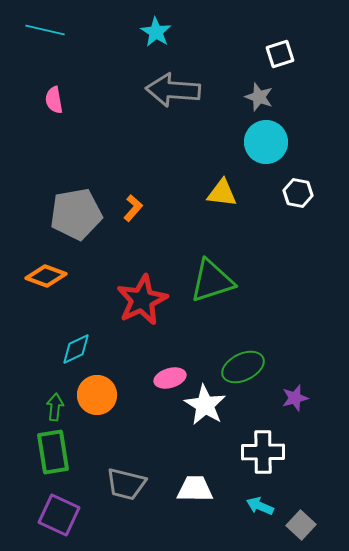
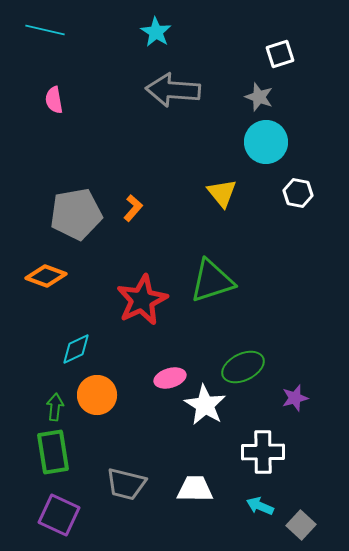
yellow triangle: rotated 44 degrees clockwise
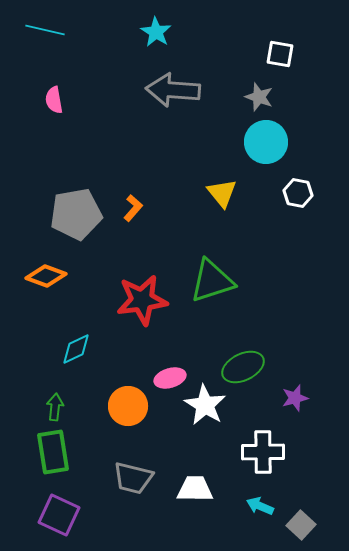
white square: rotated 28 degrees clockwise
red star: rotated 18 degrees clockwise
orange circle: moved 31 px right, 11 px down
gray trapezoid: moved 7 px right, 6 px up
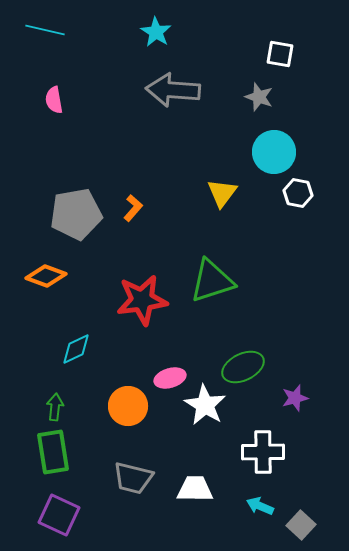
cyan circle: moved 8 px right, 10 px down
yellow triangle: rotated 16 degrees clockwise
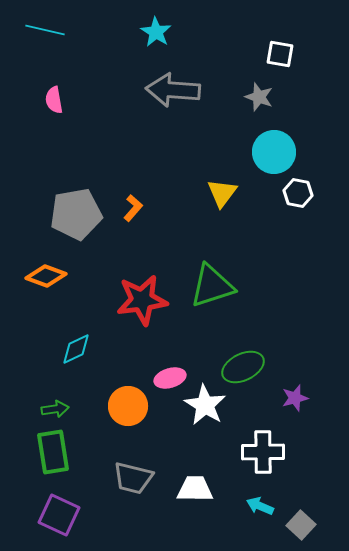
green triangle: moved 5 px down
green arrow: moved 2 px down; rotated 76 degrees clockwise
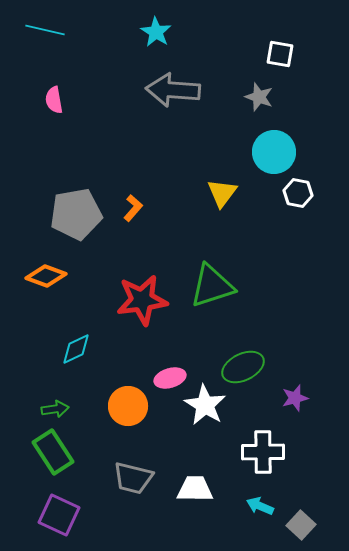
green rectangle: rotated 24 degrees counterclockwise
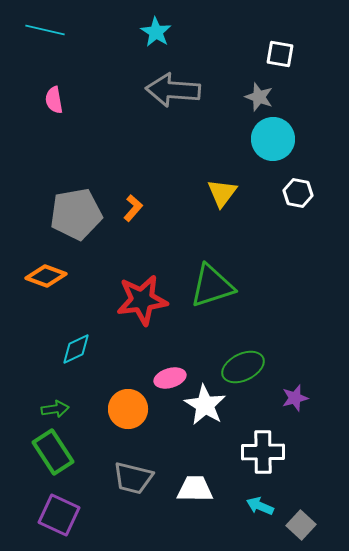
cyan circle: moved 1 px left, 13 px up
orange circle: moved 3 px down
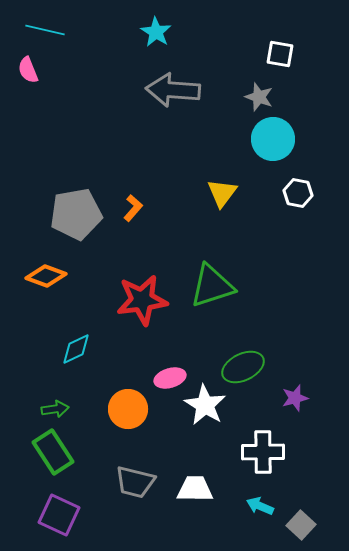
pink semicircle: moved 26 px left, 30 px up; rotated 12 degrees counterclockwise
gray trapezoid: moved 2 px right, 4 px down
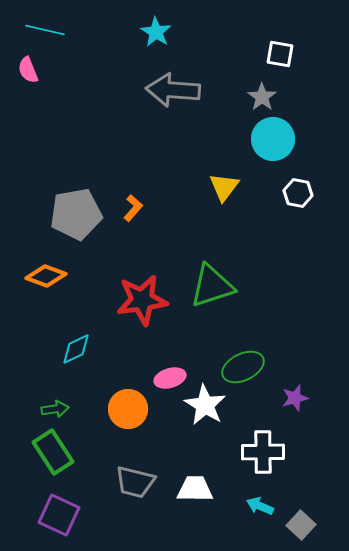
gray star: moved 3 px right; rotated 16 degrees clockwise
yellow triangle: moved 2 px right, 6 px up
